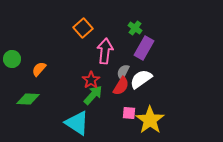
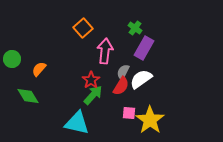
green diamond: moved 3 px up; rotated 55 degrees clockwise
cyan triangle: rotated 20 degrees counterclockwise
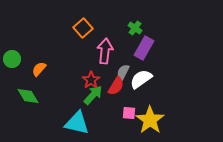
red semicircle: moved 5 px left
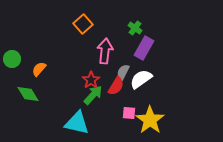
orange square: moved 4 px up
green diamond: moved 2 px up
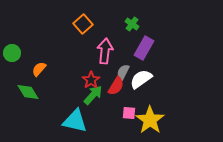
green cross: moved 3 px left, 4 px up
green circle: moved 6 px up
green diamond: moved 2 px up
cyan triangle: moved 2 px left, 2 px up
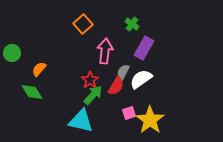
red star: moved 1 px left
green diamond: moved 4 px right
pink square: rotated 24 degrees counterclockwise
cyan triangle: moved 6 px right
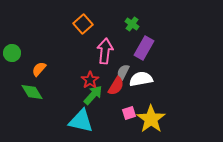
white semicircle: rotated 25 degrees clockwise
yellow star: moved 1 px right, 1 px up
